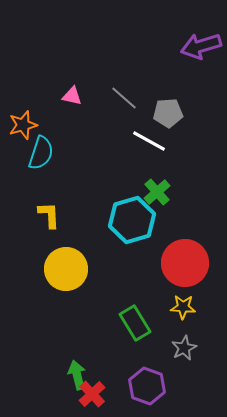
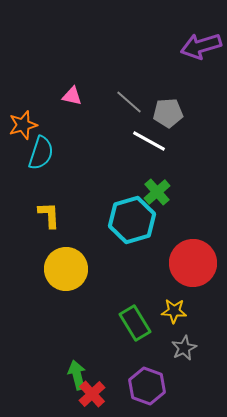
gray line: moved 5 px right, 4 px down
red circle: moved 8 px right
yellow star: moved 9 px left, 4 px down
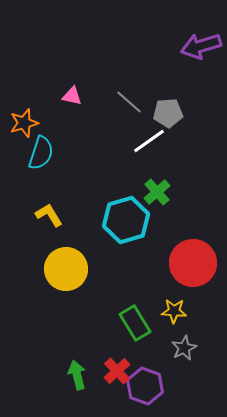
orange star: moved 1 px right, 2 px up
white line: rotated 64 degrees counterclockwise
yellow L-shape: rotated 28 degrees counterclockwise
cyan hexagon: moved 6 px left
purple hexagon: moved 2 px left
red cross: moved 25 px right, 23 px up
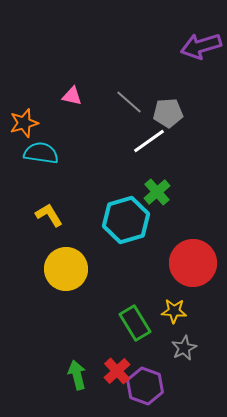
cyan semicircle: rotated 100 degrees counterclockwise
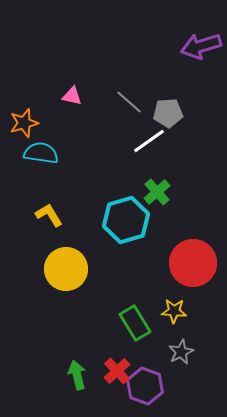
gray star: moved 3 px left, 4 px down
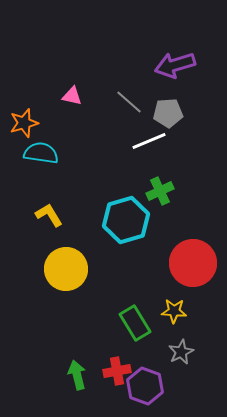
purple arrow: moved 26 px left, 19 px down
white line: rotated 12 degrees clockwise
green cross: moved 3 px right, 1 px up; rotated 16 degrees clockwise
red cross: rotated 32 degrees clockwise
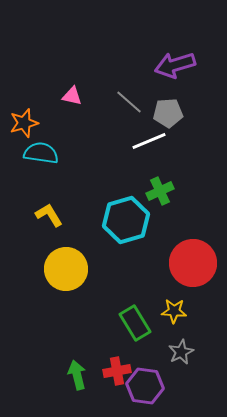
purple hexagon: rotated 12 degrees counterclockwise
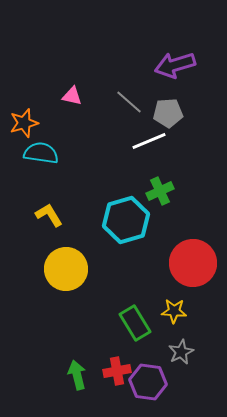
purple hexagon: moved 3 px right, 4 px up
